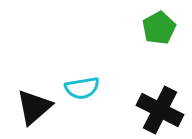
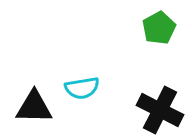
black triangle: rotated 42 degrees clockwise
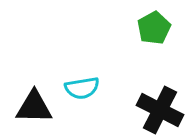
green pentagon: moved 5 px left
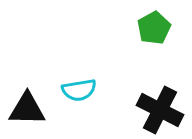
cyan semicircle: moved 3 px left, 2 px down
black triangle: moved 7 px left, 2 px down
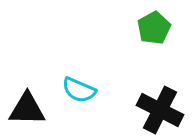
cyan semicircle: rotated 32 degrees clockwise
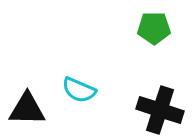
green pentagon: rotated 28 degrees clockwise
black cross: rotated 9 degrees counterclockwise
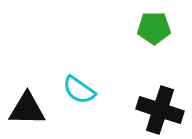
cyan semicircle: rotated 12 degrees clockwise
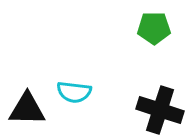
cyan semicircle: moved 5 px left, 2 px down; rotated 28 degrees counterclockwise
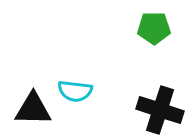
cyan semicircle: moved 1 px right, 1 px up
black triangle: moved 6 px right
